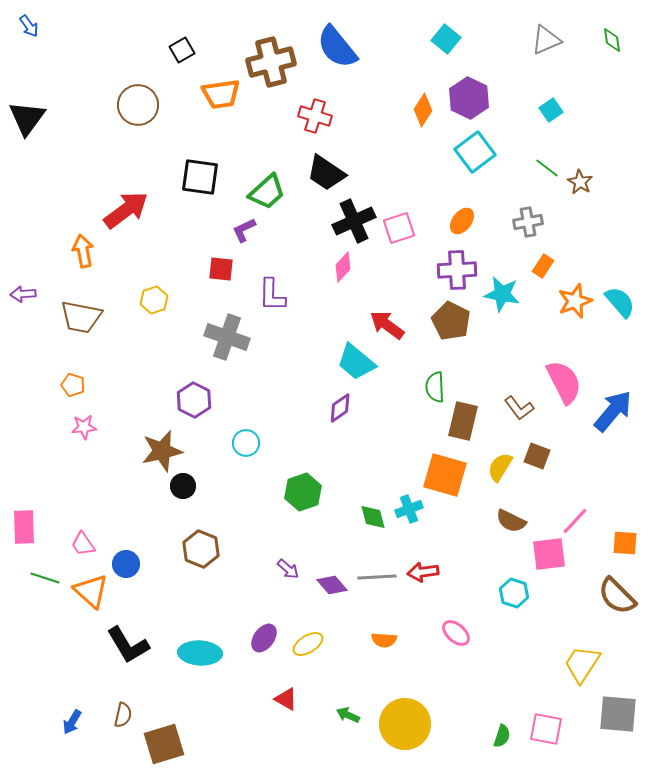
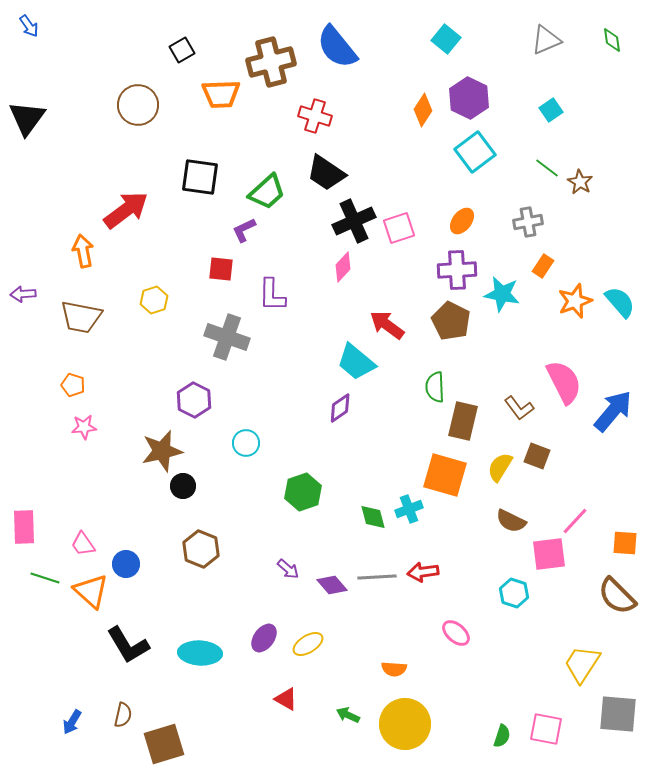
orange trapezoid at (221, 94): rotated 6 degrees clockwise
orange semicircle at (384, 640): moved 10 px right, 29 px down
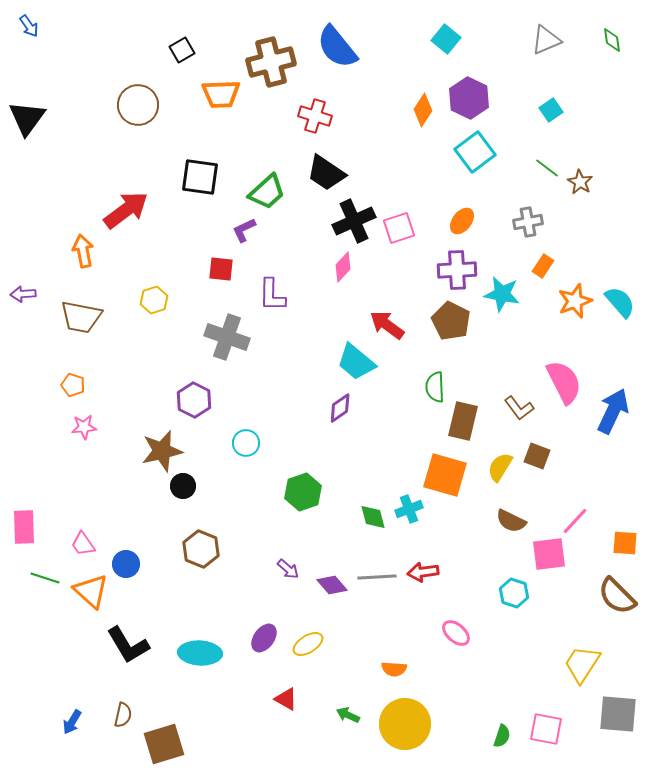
blue arrow at (613, 411): rotated 15 degrees counterclockwise
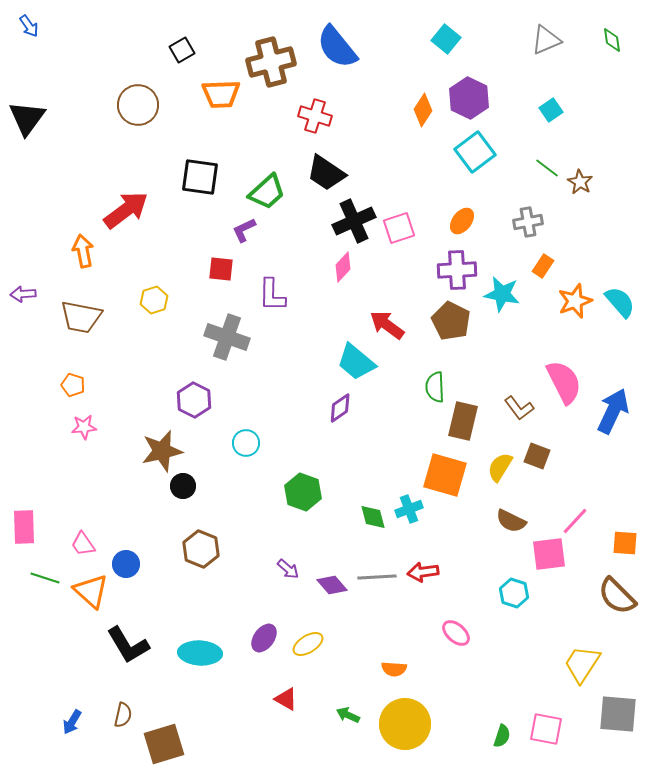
green hexagon at (303, 492): rotated 21 degrees counterclockwise
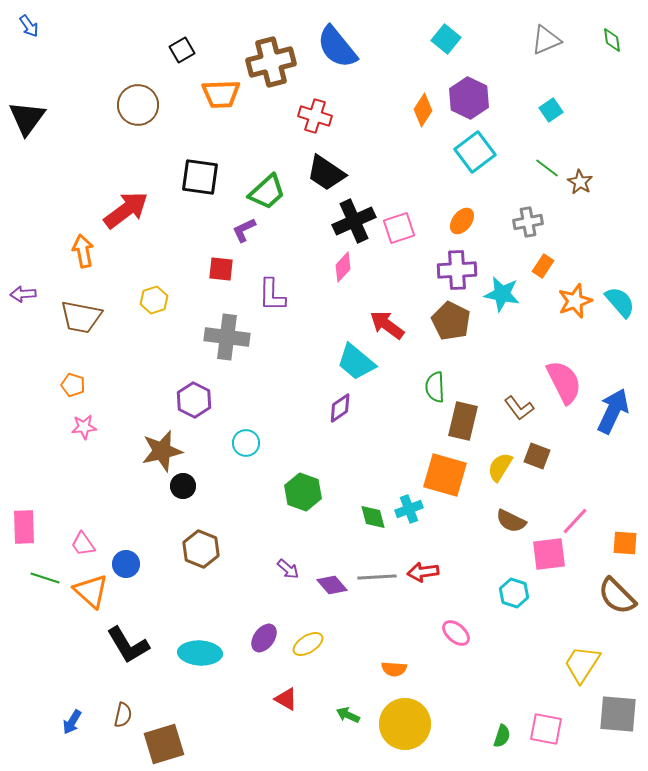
gray cross at (227, 337): rotated 12 degrees counterclockwise
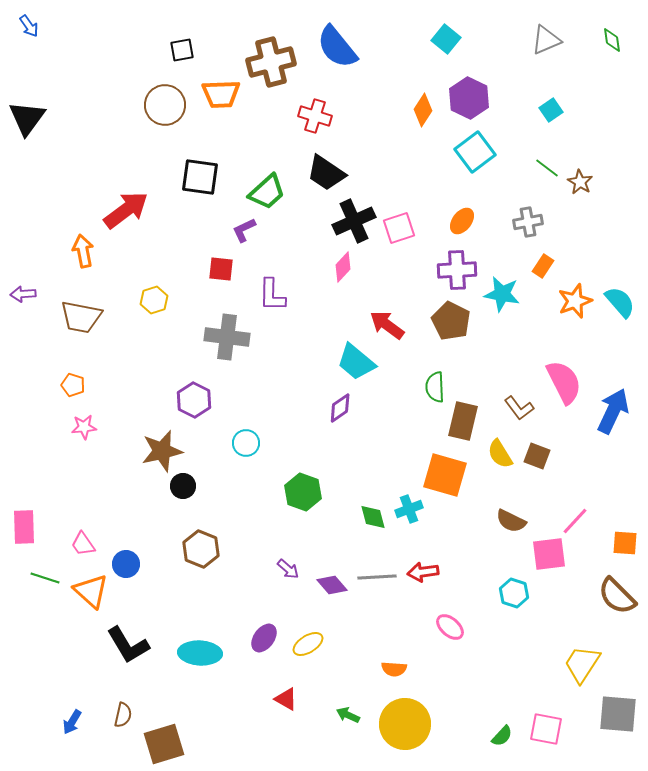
black square at (182, 50): rotated 20 degrees clockwise
brown circle at (138, 105): moved 27 px right
yellow semicircle at (500, 467): moved 13 px up; rotated 64 degrees counterclockwise
pink ellipse at (456, 633): moved 6 px left, 6 px up
green semicircle at (502, 736): rotated 25 degrees clockwise
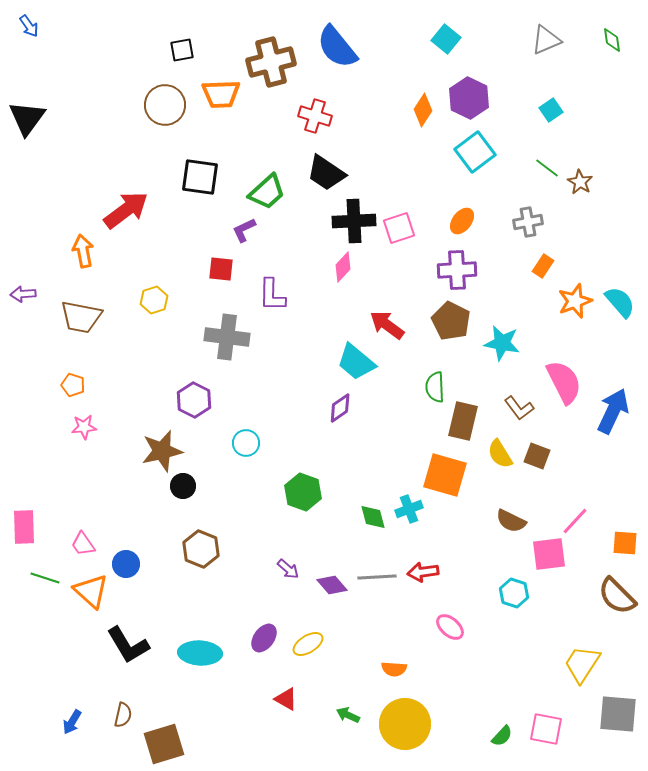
black cross at (354, 221): rotated 21 degrees clockwise
cyan star at (502, 294): moved 49 px down
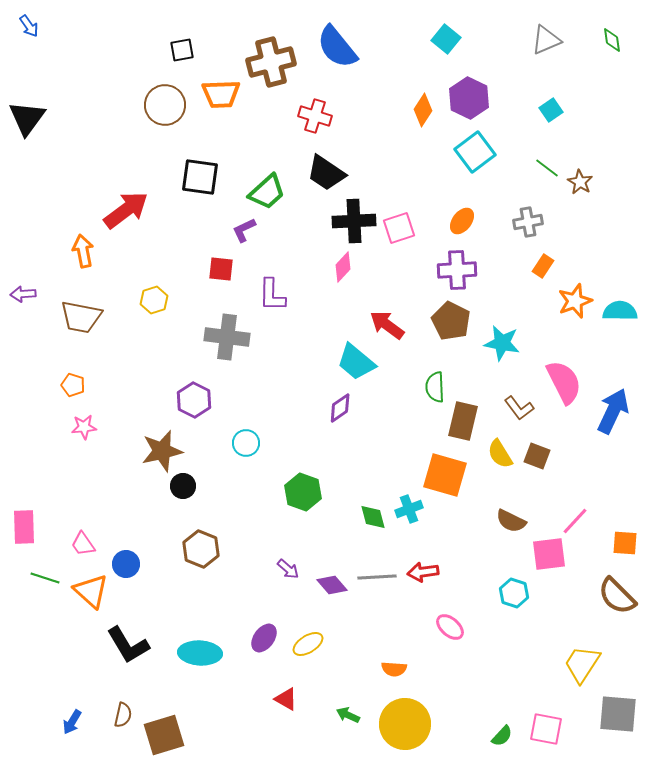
cyan semicircle at (620, 302): moved 9 px down; rotated 48 degrees counterclockwise
brown square at (164, 744): moved 9 px up
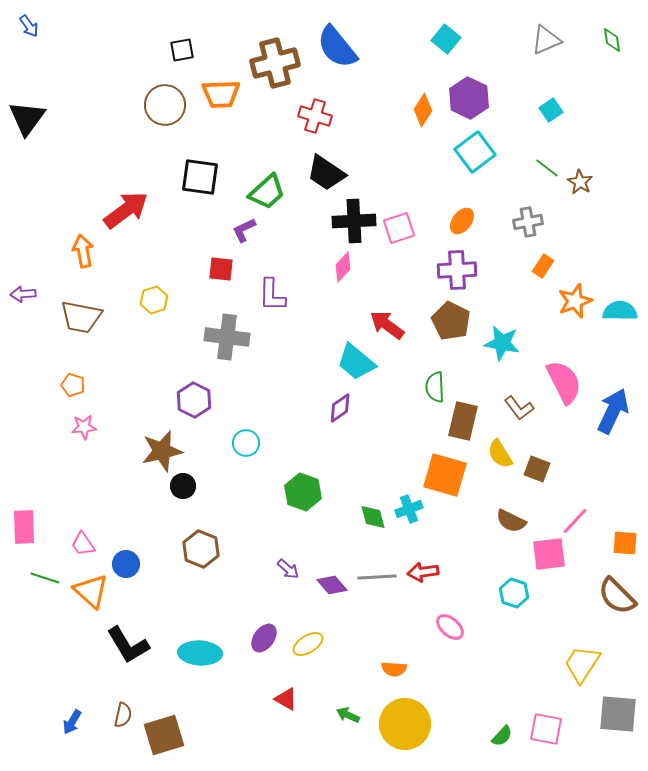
brown cross at (271, 62): moved 4 px right, 1 px down
brown square at (537, 456): moved 13 px down
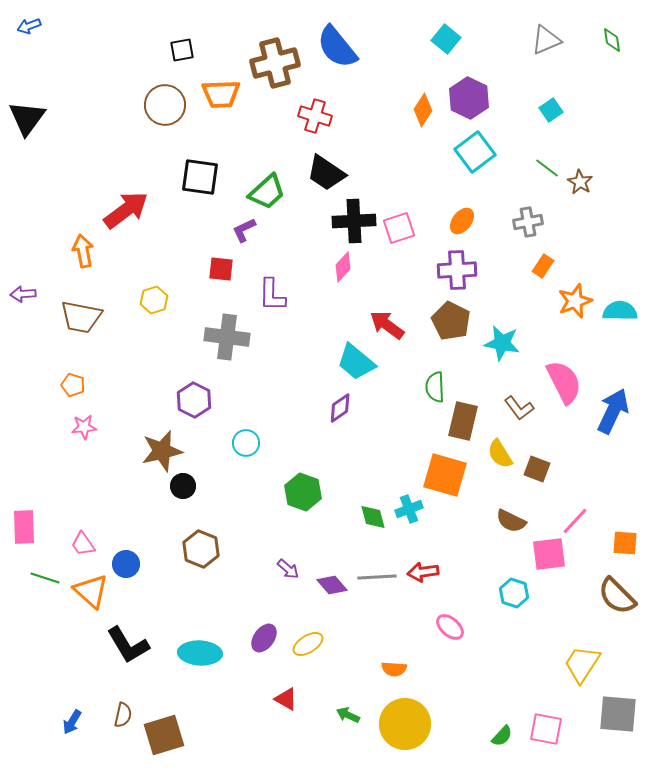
blue arrow at (29, 26): rotated 105 degrees clockwise
